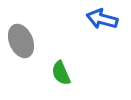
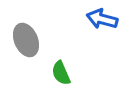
gray ellipse: moved 5 px right, 1 px up
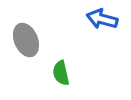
green semicircle: rotated 10 degrees clockwise
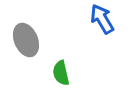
blue arrow: rotated 44 degrees clockwise
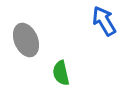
blue arrow: moved 2 px right, 2 px down
